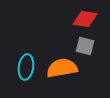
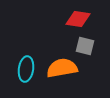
red diamond: moved 7 px left
cyan ellipse: moved 2 px down
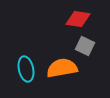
gray square: rotated 12 degrees clockwise
cyan ellipse: rotated 20 degrees counterclockwise
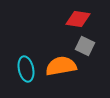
orange semicircle: moved 1 px left, 2 px up
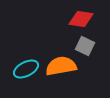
red diamond: moved 3 px right
cyan ellipse: rotated 75 degrees clockwise
